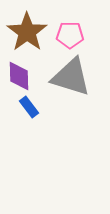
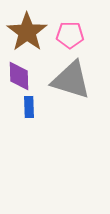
gray triangle: moved 3 px down
blue rectangle: rotated 35 degrees clockwise
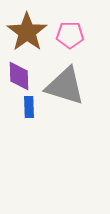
gray triangle: moved 6 px left, 6 px down
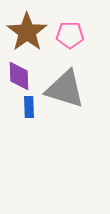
gray triangle: moved 3 px down
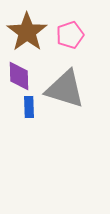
pink pentagon: rotated 20 degrees counterclockwise
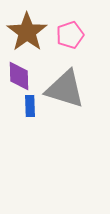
blue rectangle: moved 1 px right, 1 px up
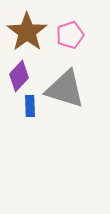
purple diamond: rotated 44 degrees clockwise
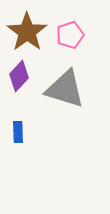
blue rectangle: moved 12 px left, 26 px down
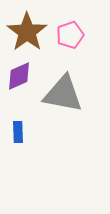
purple diamond: rotated 24 degrees clockwise
gray triangle: moved 2 px left, 5 px down; rotated 6 degrees counterclockwise
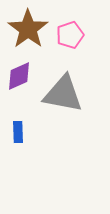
brown star: moved 1 px right, 3 px up
